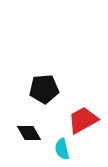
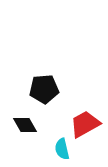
red trapezoid: moved 2 px right, 4 px down
black diamond: moved 4 px left, 8 px up
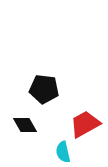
black pentagon: rotated 12 degrees clockwise
cyan semicircle: moved 1 px right, 3 px down
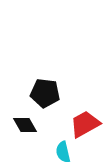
black pentagon: moved 1 px right, 4 px down
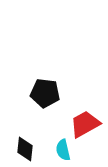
black diamond: moved 24 px down; rotated 35 degrees clockwise
cyan semicircle: moved 2 px up
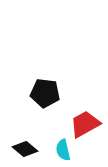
black diamond: rotated 55 degrees counterclockwise
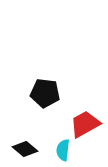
cyan semicircle: rotated 20 degrees clockwise
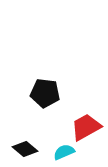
red trapezoid: moved 1 px right, 3 px down
cyan semicircle: moved 1 px right, 2 px down; rotated 60 degrees clockwise
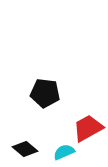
red trapezoid: moved 2 px right, 1 px down
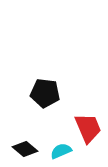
red trapezoid: rotated 96 degrees clockwise
cyan semicircle: moved 3 px left, 1 px up
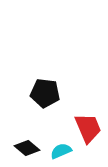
black diamond: moved 2 px right, 1 px up
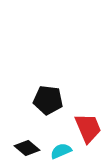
black pentagon: moved 3 px right, 7 px down
